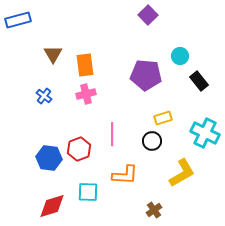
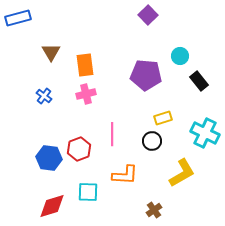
blue rectangle: moved 2 px up
brown triangle: moved 2 px left, 2 px up
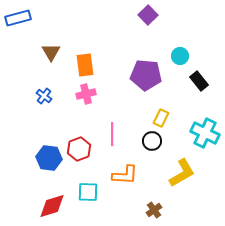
yellow rectangle: moved 2 px left; rotated 48 degrees counterclockwise
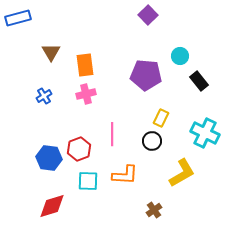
blue cross: rotated 21 degrees clockwise
cyan square: moved 11 px up
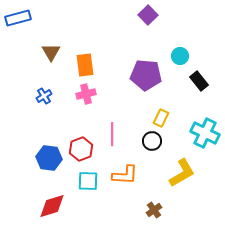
red hexagon: moved 2 px right
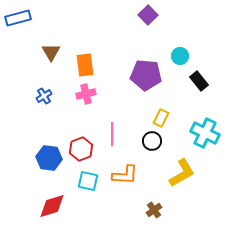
cyan square: rotated 10 degrees clockwise
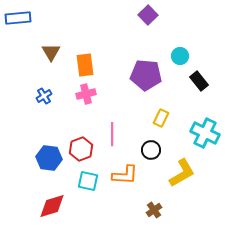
blue rectangle: rotated 10 degrees clockwise
black circle: moved 1 px left, 9 px down
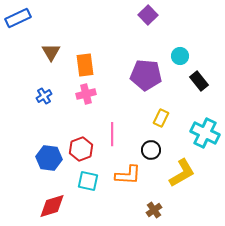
blue rectangle: rotated 20 degrees counterclockwise
orange L-shape: moved 3 px right
